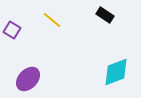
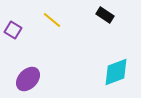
purple square: moved 1 px right
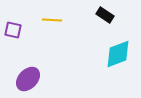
yellow line: rotated 36 degrees counterclockwise
purple square: rotated 18 degrees counterclockwise
cyan diamond: moved 2 px right, 18 px up
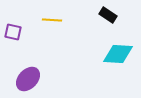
black rectangle: moved 3 px right
purple square: moved 2 px down
cyan diamond: rotated 24 degrees clockwise
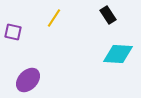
black rectangle: rotated 24 degrees clockwise
yellow line: moved 2 px right, 2 px up; rotated 60 degrees counterclockwise
purple ellipse: moved 1 px down
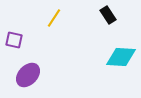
purple square: moved 1 px right, 8 px down
cyan diamond: moved 3 px right, 3 px down
purple ellipse: moved 5 px up
